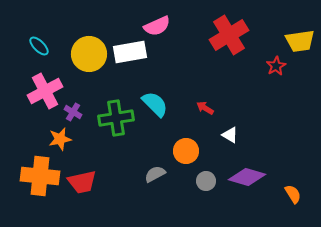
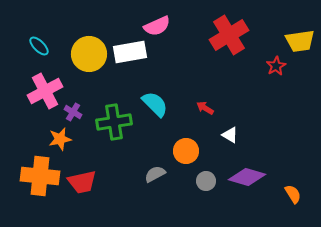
green cross: moved 2 px left, 4 px down
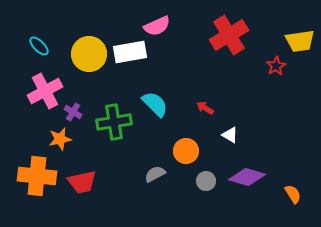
orange cross: moved 3 px left
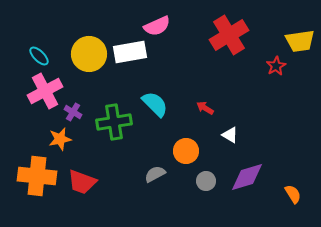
cyan ellipse: moved 10 px down
purple diamond: rotated 33 degrees counterclockwise
red trapezoid: rotated 32 degrees clockwise
